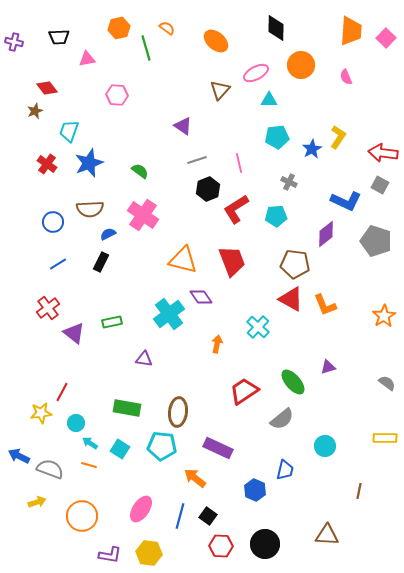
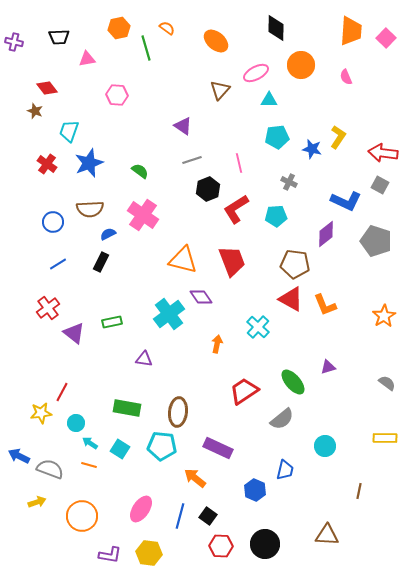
brown star at (35, 111): rotated 28 degrees counterclockwise
blue star at (312, 149): rotated 30 degrees counterclockwise
gray line at (197, 160): moved 5 px left
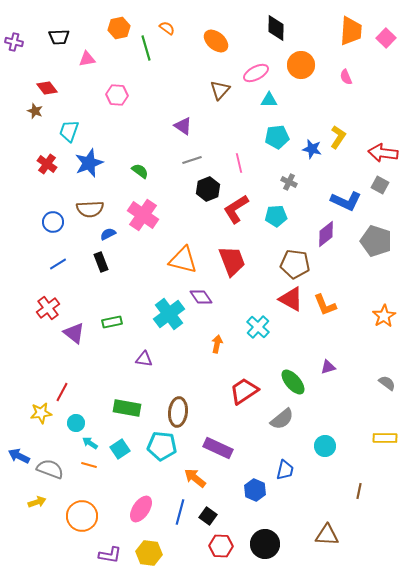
black rectangle at (101, 262): rotated 48 degrees counterclockwise
cyan square at (120, 449): rotated 24 degrees clockwise
blue line at (180, 516): moved 4 px up
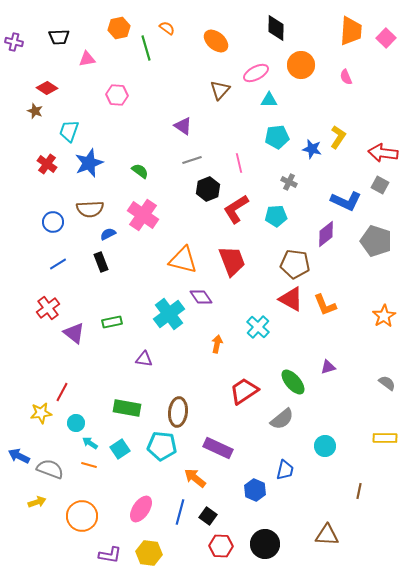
red diamond at (47, 88): rotated 20 degrees counterclockwise
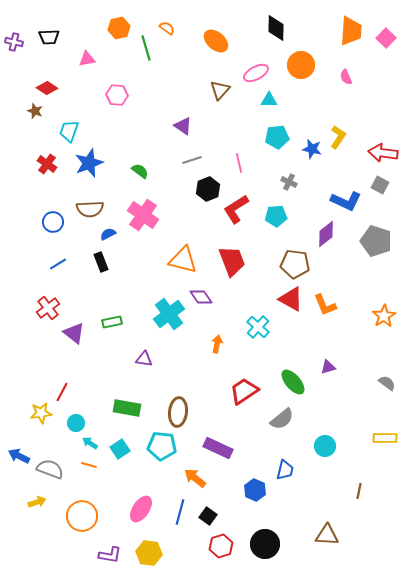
black trapezoid at (59, 37): moved 10 px left
red hexagon at (221, 546): rotated 20 degrees counterclockwise
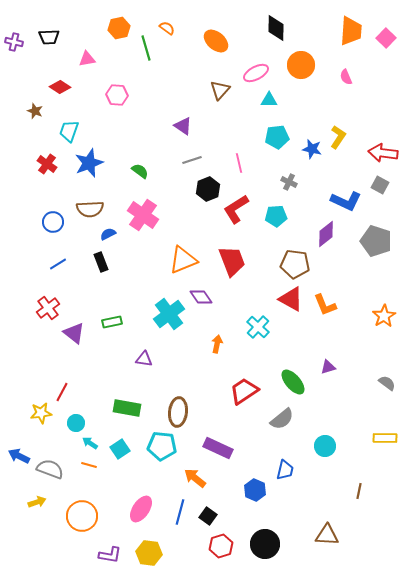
red diamond at (47, 88): moved 13 px right, 1 px up
orange triangle at (183, 260): rotated 36 degrees counterclockwise
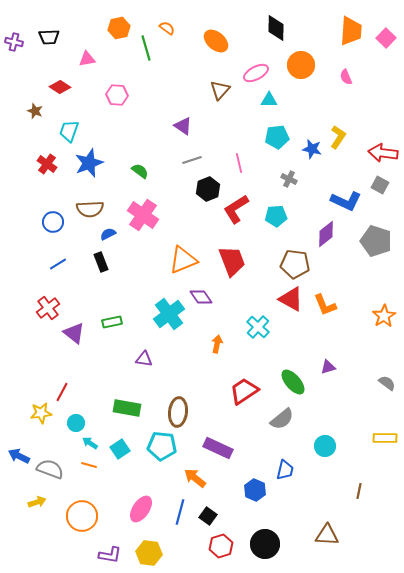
gray cross at (289, 182): moved 3 px up
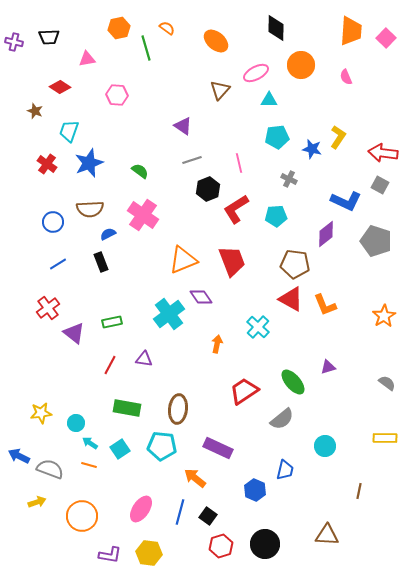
red line at (62, 392): moved 48 px right, 27 px up
brown ellipse at (178, 412): moved 3 px up
